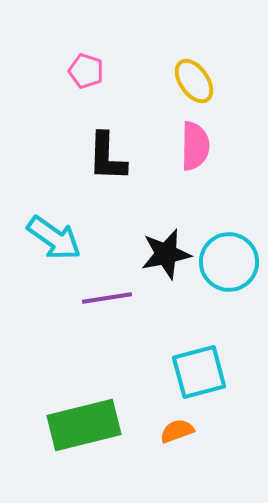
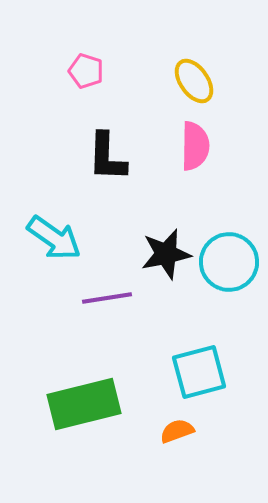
green rectangle: moved 21 px up
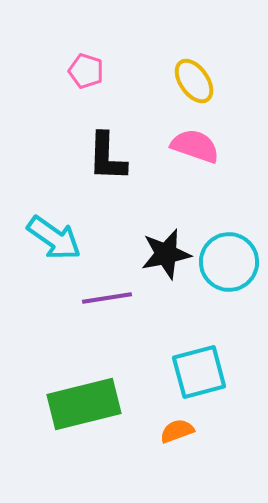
pink semicircle: rotated 72 degrees counterclockwise
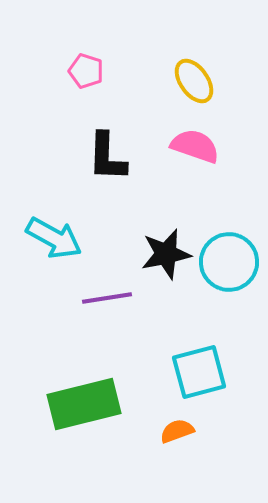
cyan arrow: rotated 6 degrees counterclockwise
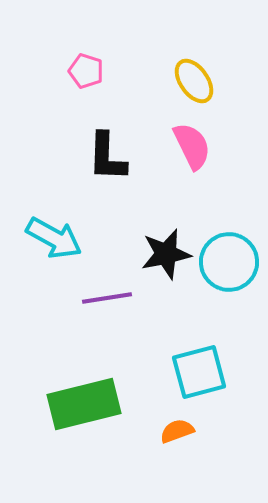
pink semicircle: moved 3 px left; rotated 45 degrees clockwise
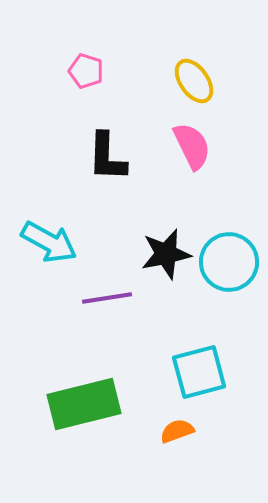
cyan arrow: moved 5 px left, 4 px down
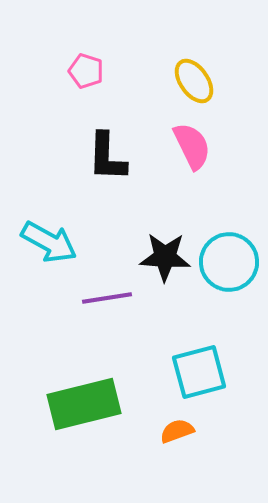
black star: moved 1 px left, 3 px down; rotated 15 degrees clockwise
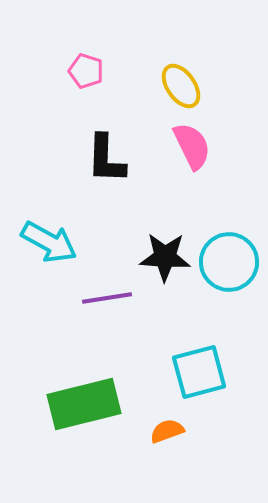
yellow ellipse: moved 13 px left, 5 px down
black L-shape: moved 1 px left, 2 px down
orange semicircle: moved 10 px left
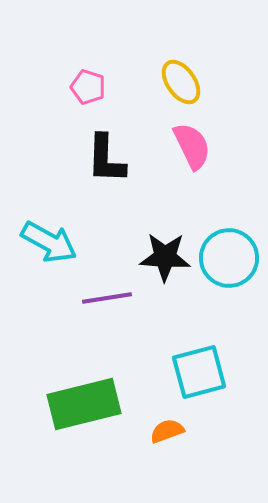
pink pentagon: moved 2 px right, 16 px down
yellow ellipse: moved 4 px up
cyan circle: moved 4 px up
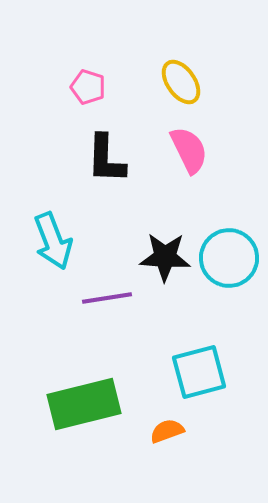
pink semicircle: moved 3 px left, 4 px down
cyan arrow: moved 4 px right, 1 px up; rotated 40 degrees clockwise
